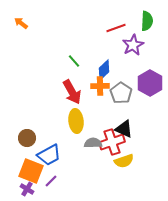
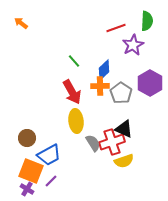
gray semicircle: rotated 60 degrees clockwise
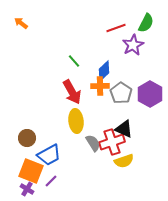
green semicircle: moved 1 px left, 2 px down; rotated 24 degrees clockwise
blue diamond: moved 1 px down
purple hexagon: moved 11 px down
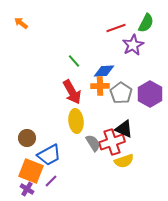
blue diamond: rotated 40 degrees clockwise
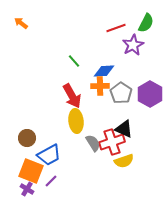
red arrow: moved 4 px down
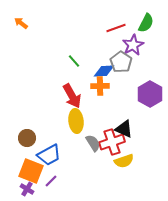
gray pentagon: moved 31 px up
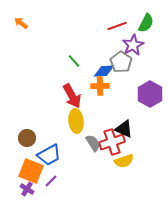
red line: moved 1 px right, 2 px up
